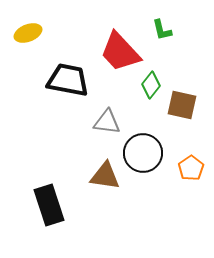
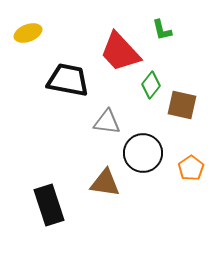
brown triangle: moved 7 px down
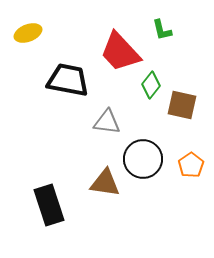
black circle: moved 6 px down
orange pentagon: moved 3 px up
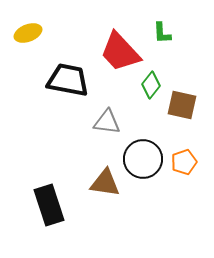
green L-shape: moved 3 px down; rotated 10 degrees clockwise
orange pentagon: moved 7 px left, 3 px up; rotated 15 degrees clockwise
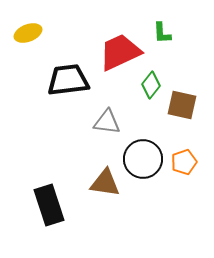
red trapezoid: rotated 108 degrees clockwise
black trapezoid: rotated 18 degrees counterclockwise
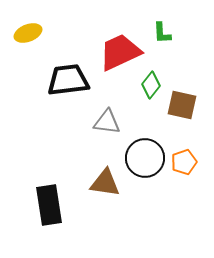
black circle: moved 2 px right, 1 px up
black rectangle: rotated 9 degrees clockwise
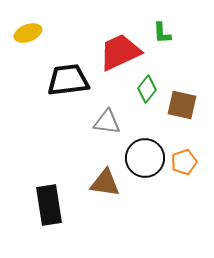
green diamond: moved 4 px left, 4 px down
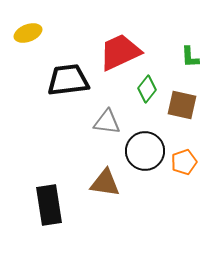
green L-shape: moved 28 px right, 24 px down
black circle: moved 7 px up
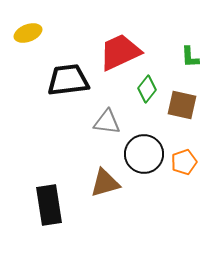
black circle: moved 1 px left, 3 px down
brown triangle: rotated 24 degrees counterclockwise
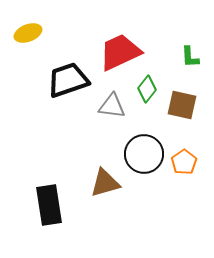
black trapezoid: rotated 12 degrees counterclockwise
gray triangle: moved 5 px right, 16 px up
orange pentagon: rotated 15 degrees counterclockwise
